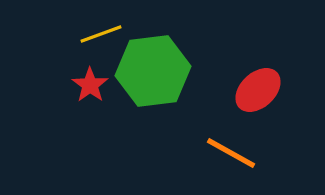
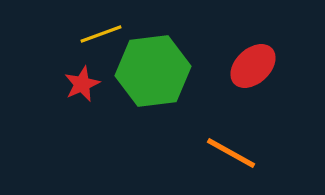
red star: moved 8 px left, 1 px up; rotated 12 degrees clockwise
red ellipse: moved 5 px left, 24 px up
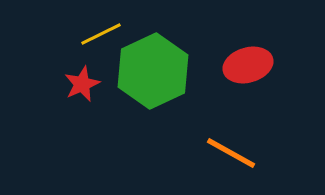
yellow line: rotated 6 degrees counterclockwise
red ellipse: moved 5 px left, 1 px up; rotated 27 degrees clockwise
green hexagon: rotated 18 degrees counterclockwise
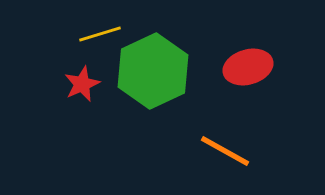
yellow line: moved 1 px left; rotated 9 degrees clockwise
red ellipse: moved 2 px down
orange line: moved 6 px left, 2 px up
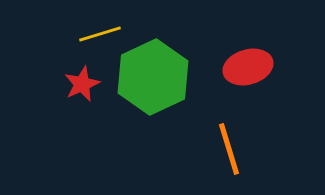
green hexagon: moved 6 px down
orange line: moved 4 px right, 2 px up; rotated 44 degrees clockwise
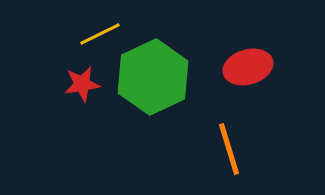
yellow line: rotated 9 degrees counterclockwise
red star: rotated 15 degrees clockwise
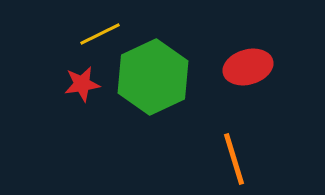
orange line: moved 5 px right, 10 px down
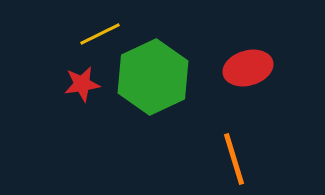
red ellipse: moved 1 px down
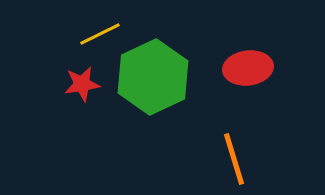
red ellipse: rotated 9 degrees clockwise
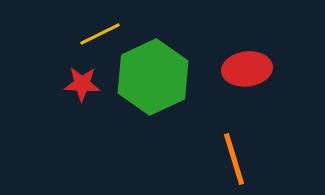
red ellipse: moved 1 px left, 1 px down
red star: rotated 12 degrees clockwise
